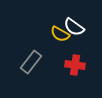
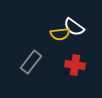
yellow semicircle: rotated 36 degrees counterclockwise
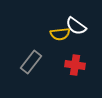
white semicircle: moved 2 px right, 1 px up
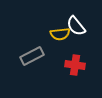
white semicircle: rotated 15 degrees clockwise
gray rectangle: moved 1 px right, 6 px up; rotated 25 degrees clockwise
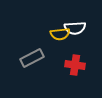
white semicircle: moved 1 px left, 2 px down; rotated 55 degrees counterclockwise
gray rectangle: moved 2 px down
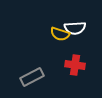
yellow semicircle: rotated 24 degrees clockwise
gray rectangle: moved 19 px down
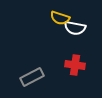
white semicircle: rotated 15 degrees clockwise
yellow semicircle: moved 16 px up
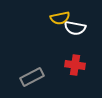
yellow semicircle: rotated 30 degrees counterclockwise
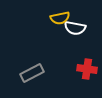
red cross: moved 12 px right, 4 px down
gray rectangle: moved 4 px up
